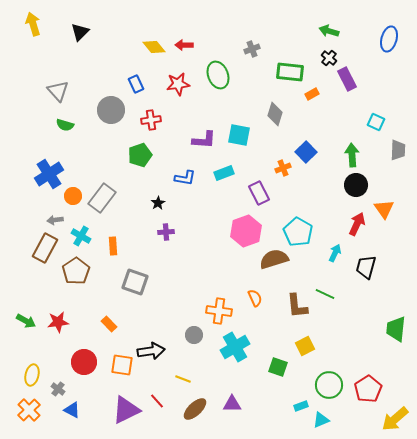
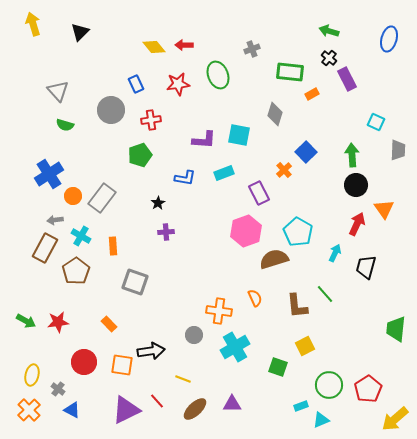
orange cross at (283, 168): moved 1 px right, 2 px down; rotated 21 degrees counterclockwise
green line at (325, 294): rotated 24 degrees clockwise
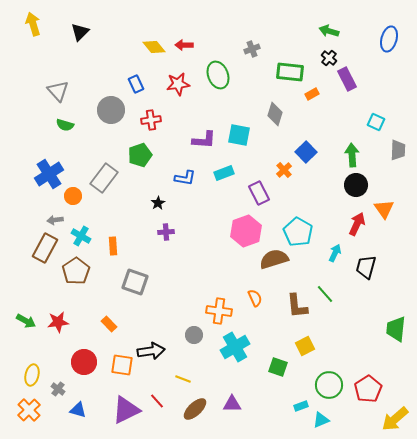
gray rectangle at (102, 198): moved 2 px right, 20 px up
blue triangle at (72, 410): moved 6 px right; rotated 12 degrees counterclockwise
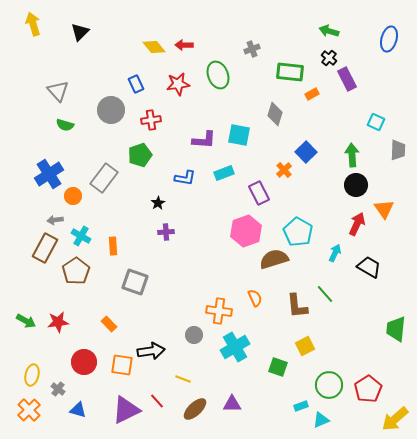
black trapezoid at (366, 267): moved 3 px right; rotated 105 degrees clockwise
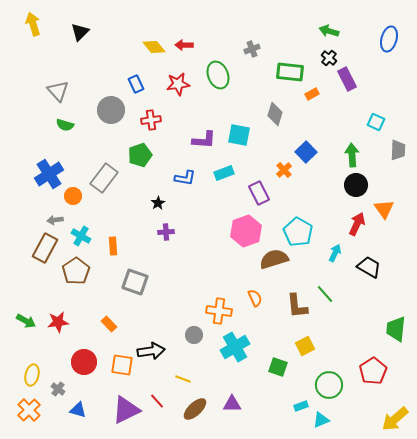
red pentagon at (368, 389): moved 5 px right, 18 px up
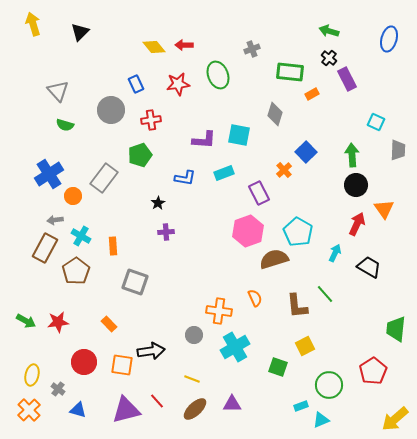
pink hexagon at (246, 231): moved 2 px right
yellow line at (183, 379): moved 9 px right
purple triangle at (126, 410): rotated 12 degrees clockwise
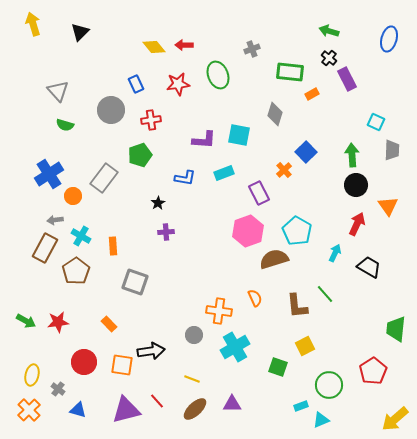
gray trapezoid at (398, 150): moved 6 px left
orange triangle at (384, 209): moved 4 px right, 3 px up
cyan pentagon at (298, 232): moved 1 px left, 1 px up
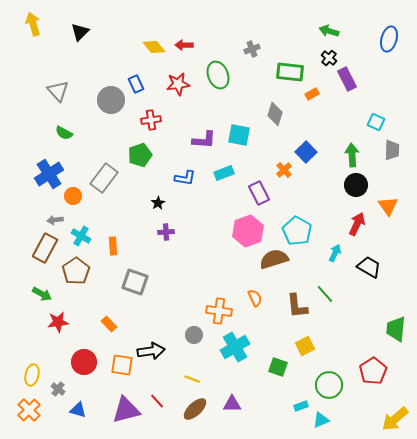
gray circle at (111, 110): moved 10 px up
green semicircle at (65, 125): moved 1 px left, 8 px down; rotated 12 degrees clockwise
green arrow at (26, 321): moved 16 px right, 27 px up
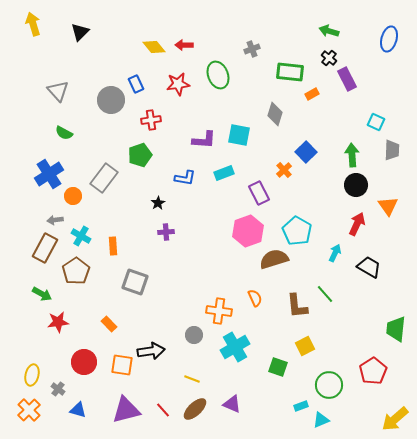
red line at (157, 401): moved 6 px right, 9 px down
purple triangle at (232, 404): rotated 24 degrees clockwise
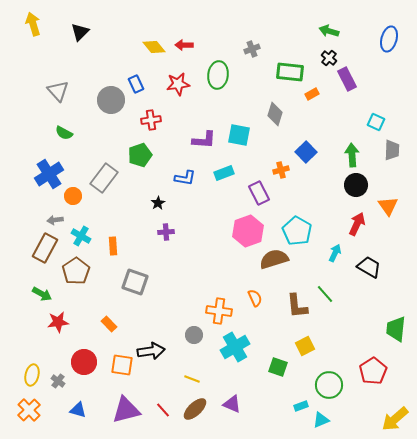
green ellipse at (218, 75): rotated 28 degrees clockwise
orange cross at (284, 170): moved 3 px left; rotated 28 degrees clockwise
gray cross at (58, 389): moved 8 px up
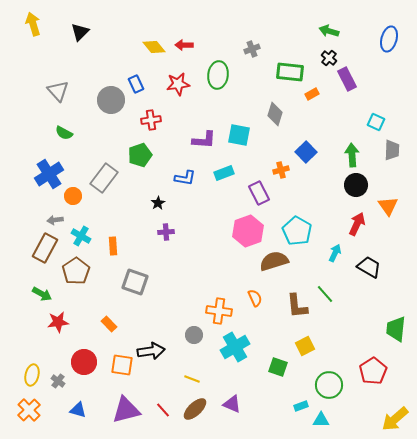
brown semicircle at (274, 259): moved 2 px down
cyan triangle at (321, 420): rotated 24 degrees clockwise
